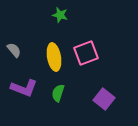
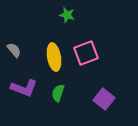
green star: moved 7 px right
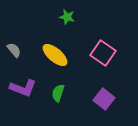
green star: moved 2 px down
pink square: moved 17 px right; rotated 35 degrees counterclockwise
yellow ellipse: moved 1 px right, 2 px up; rotated 40 degrees counterclockwise
purple L-shape: moved 1 px left
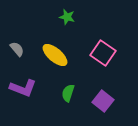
gray semicircle: moved 3 px right, 1 px up
green semicircle: moved 10 px right
purple square: moved 1 px left, 2 px down
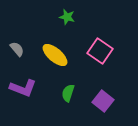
pink square: moved 3 px left, 2 px up
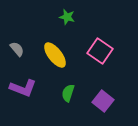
yellow ellipse: rotated 12 degrees clockwise
